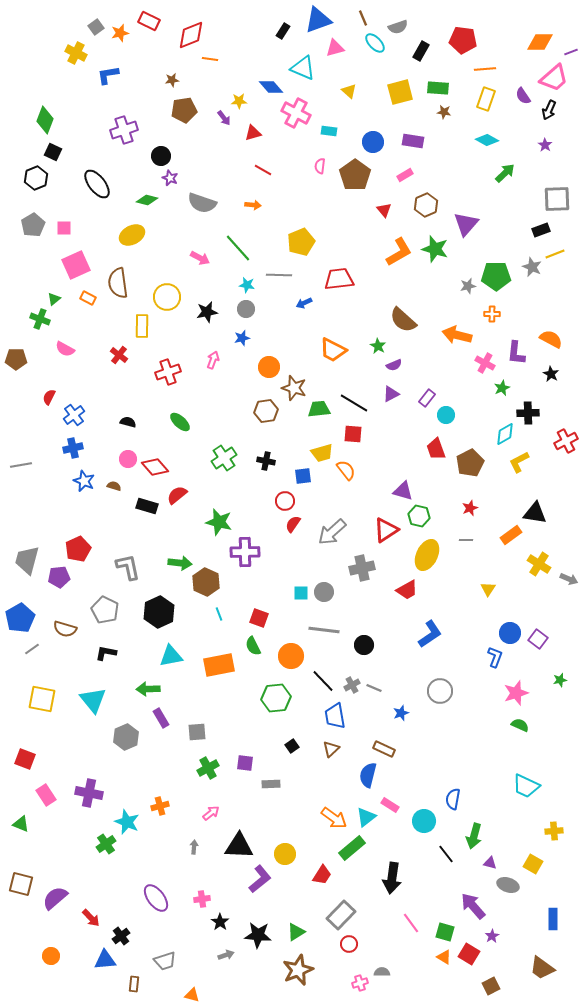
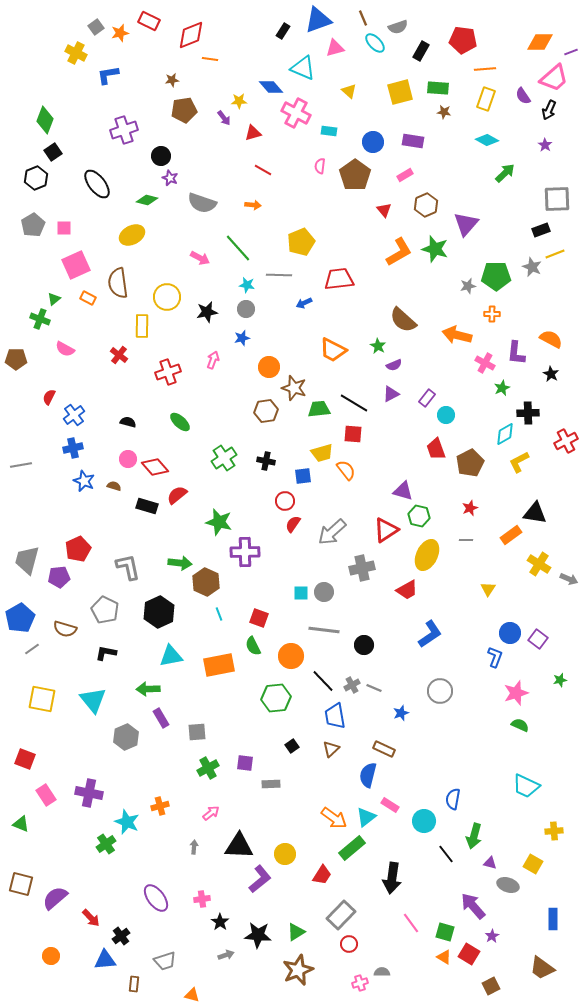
black square at (53, 152): rotated 30 degrees clockwise
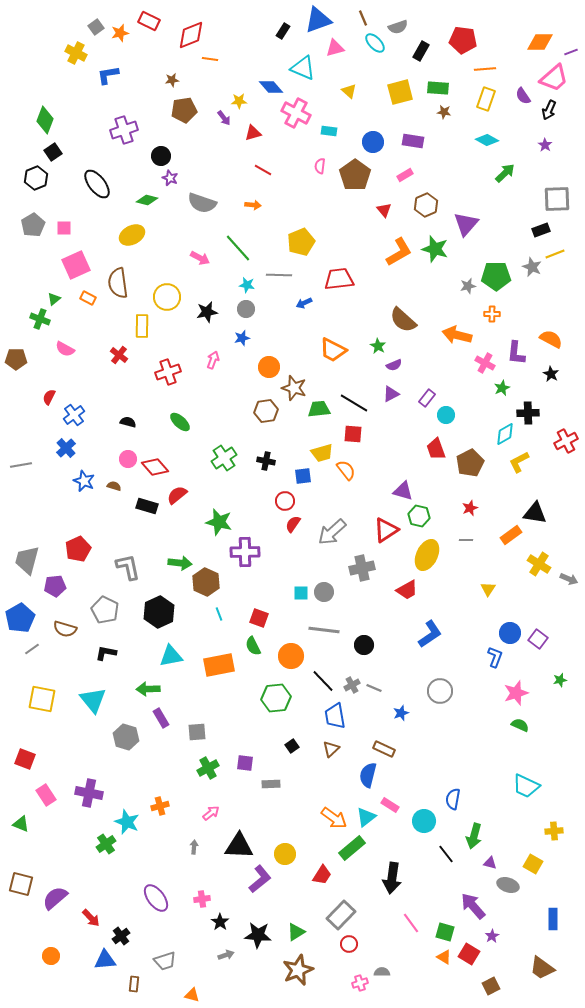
blue cross at (73, 448): moved 7 px left; rotated 30 degrees counterclockwise
purple pentagon at (59, 577): moved 4 px left, 9 px down
gray hexagon at (126, 737): rotated 20 degrees counterclockwise
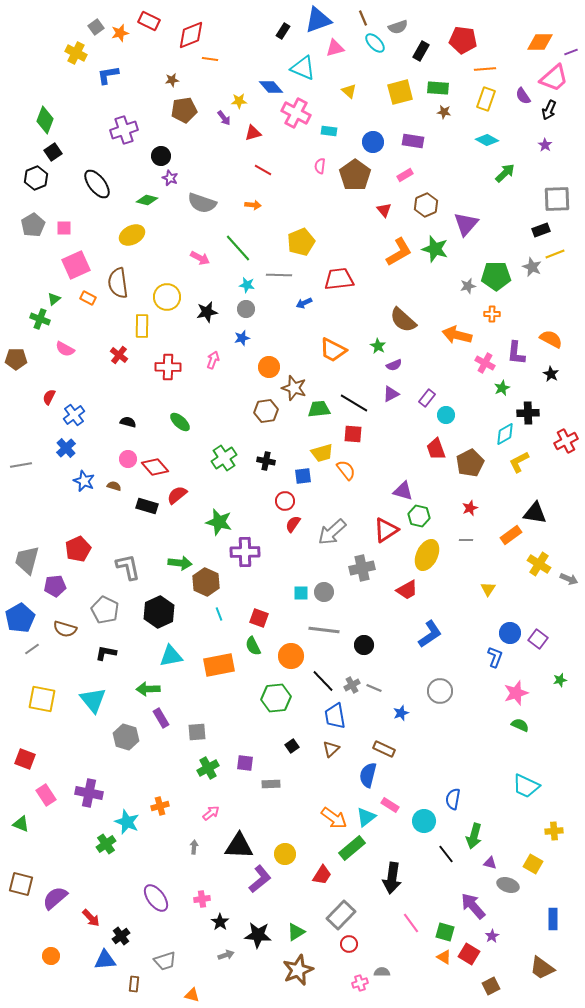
red cross at (168, 372): moved 5 px up; rotated 20 degrees clockwise
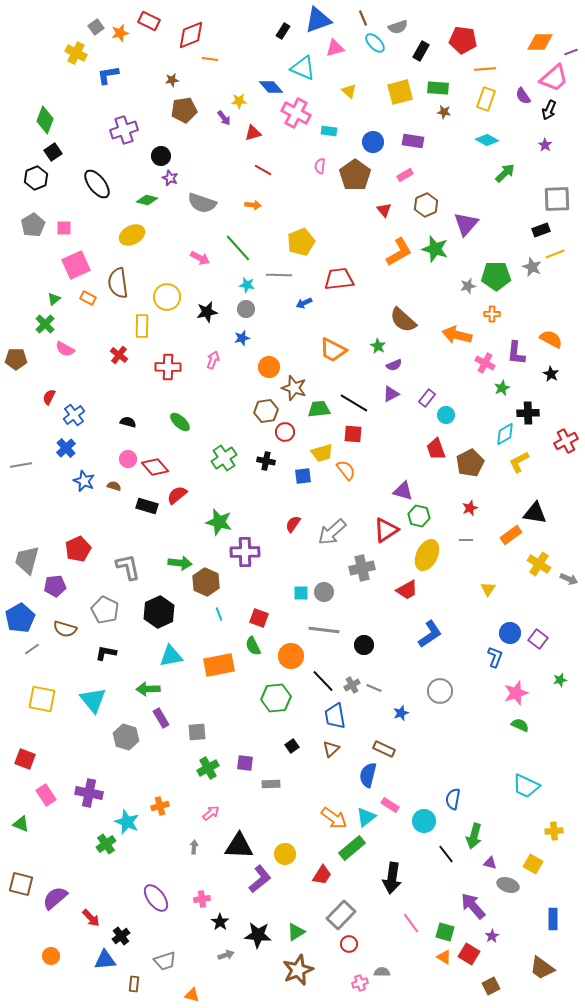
green cross at (40, 319): moved 5 px right, 5 px down; rotated 24 degrees clockwise
red circle at (285, 501): moved 69 px up
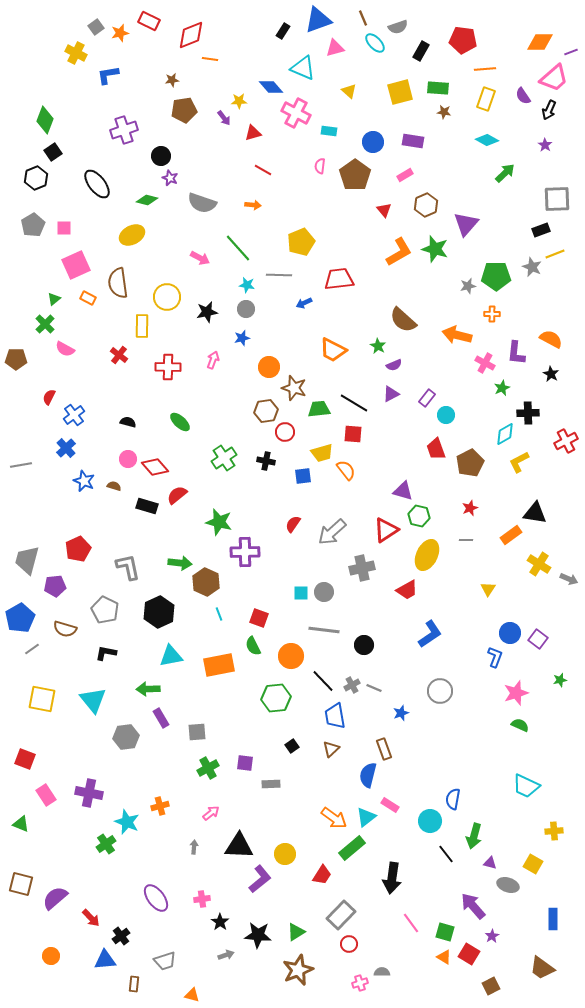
gray hexagon at (126, 737): rotated 25 degrees counterclockwise
brown rectangle at (384, 749): rotated 45 degrees clockwise
cyan circle at (424, 821): moved 6 px right
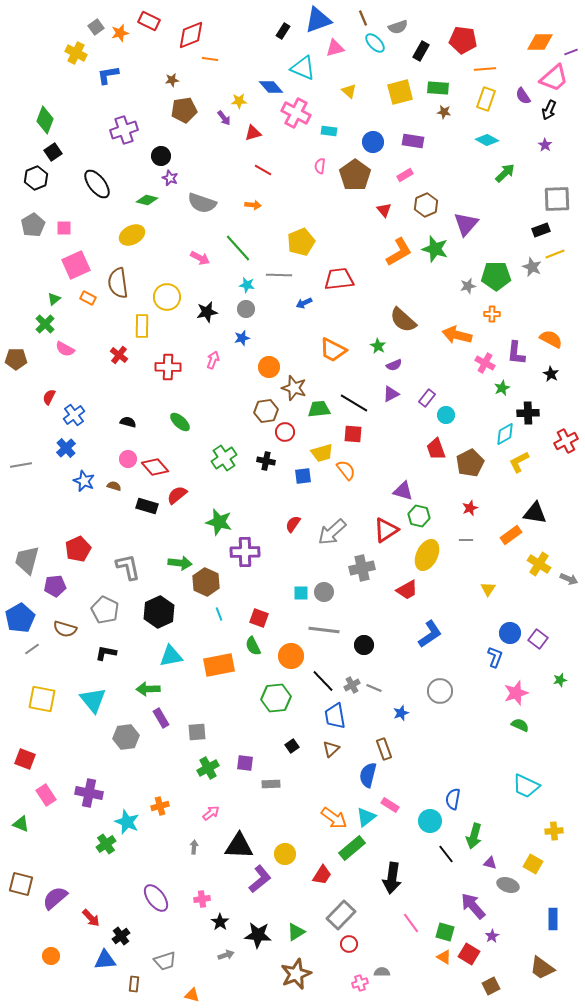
brown star at (298, 970): moved 2 px left, 4 px down
